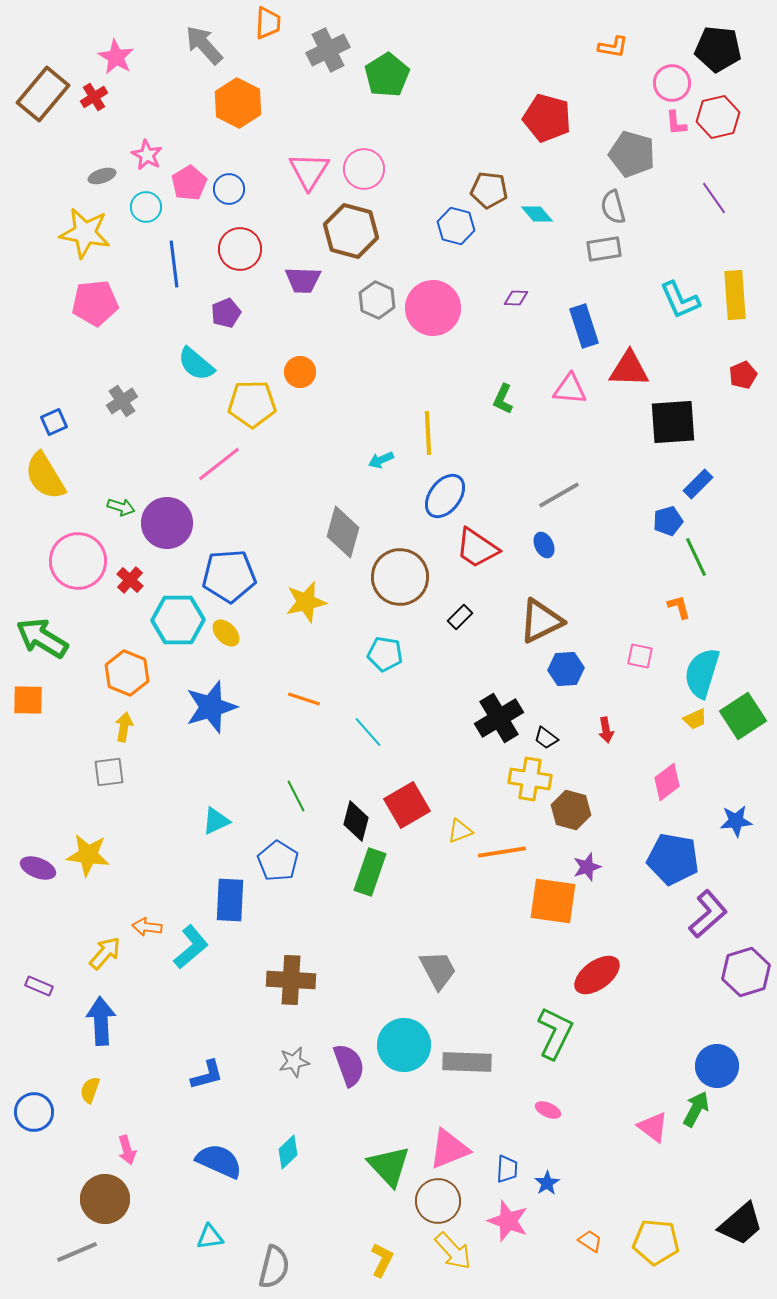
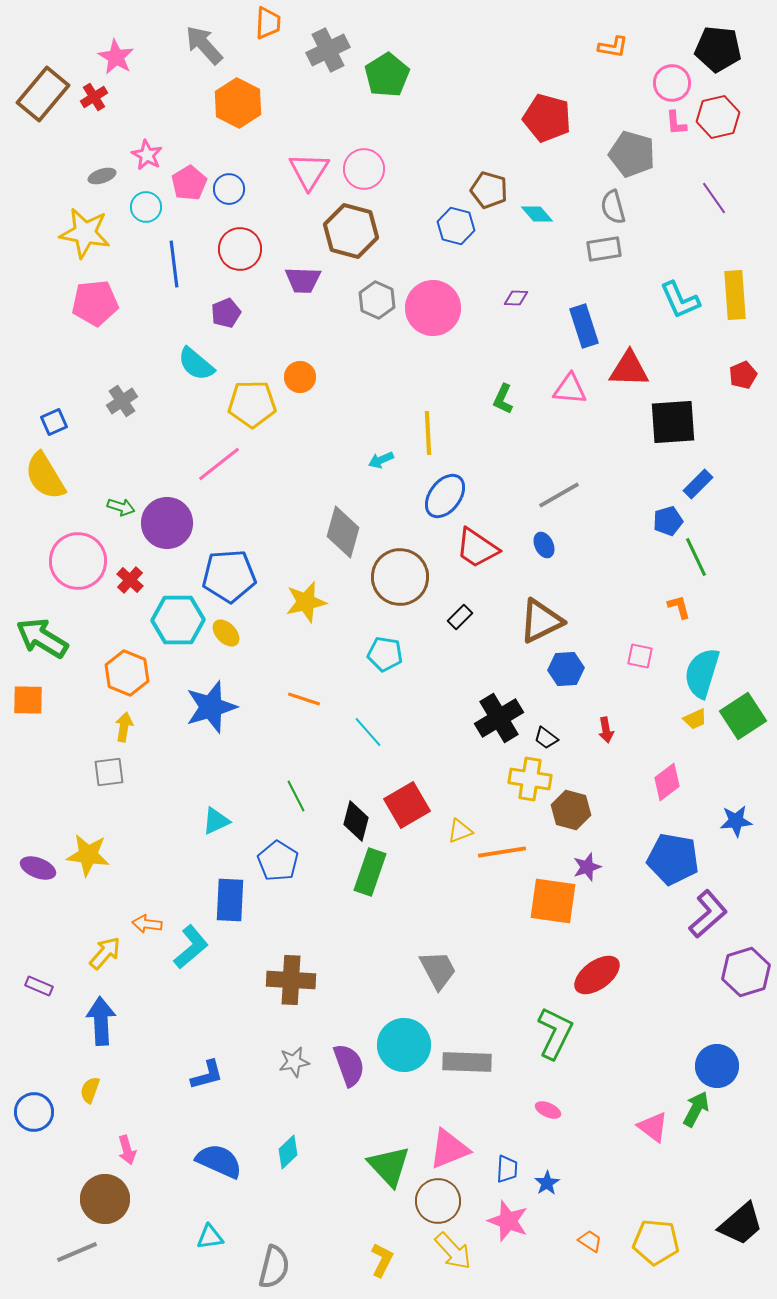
brown pentagon at (489, 190): rotated 9 degrees clockwise
orange circle at (300, 372): moved 5 px down
orange arrow at (147, 927): moved 3 px up
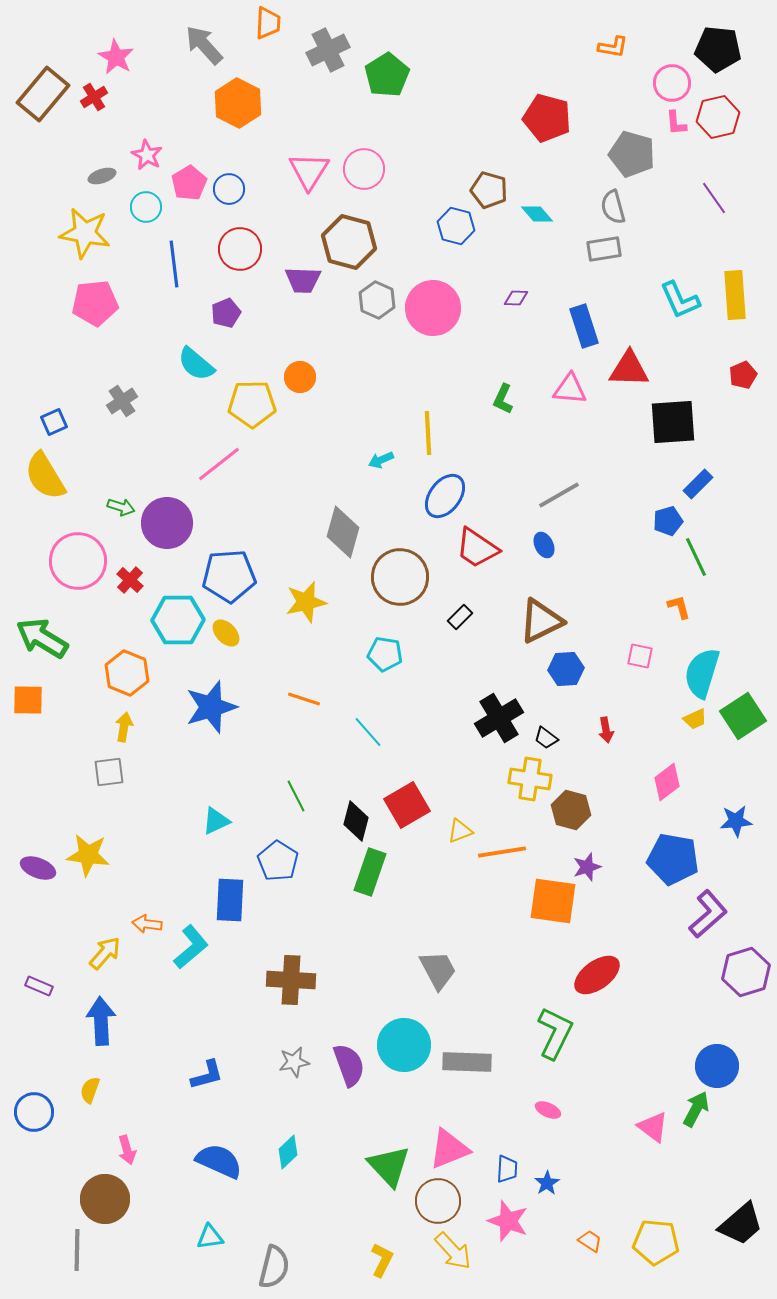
brown hexagon at (351, 231): moved 2 px left, 11 px down
gray line at (77, 1252): moved 2 px up; rotated 66 degrees counterclockwise
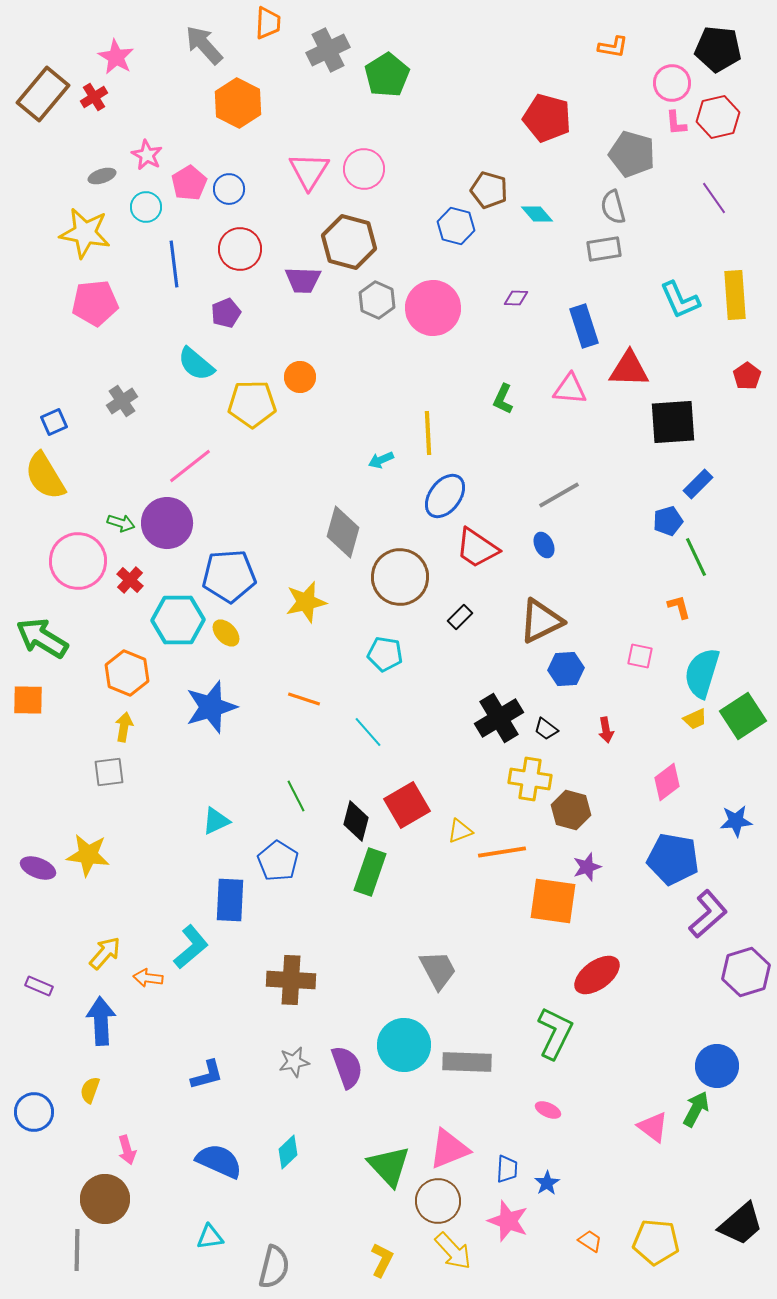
red pentagon at (743, 375): moved 4 px right, 1 px down; rotated 12 degrees counterclockwise
pink line at (219, 464): moved 29 px left, 2 px down
green arrow at (121, 507): moved 16 px down
black trapezoid at (546, 738): moved 9 px up
orange arrow at (147, 924): moved 1 px right, 54 px down
purple semicircle at (349, 1065): moved 2 px left, 2 px down
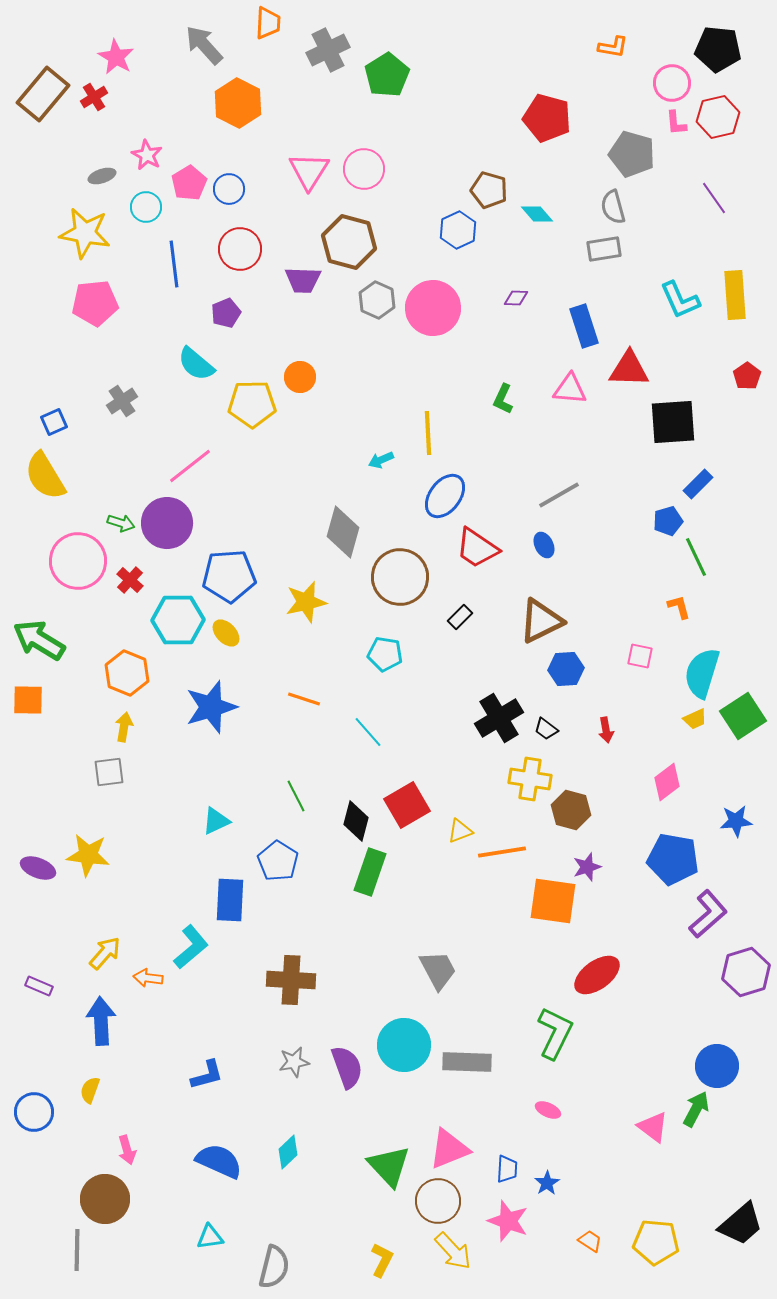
blue hexagon at (456, 226): moved 2 px right, 4 px down; rotated 21 degrees clockwise
green arrow at (42, 638): moved 3 px left, 2 px down
